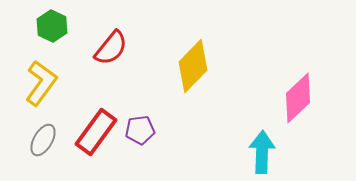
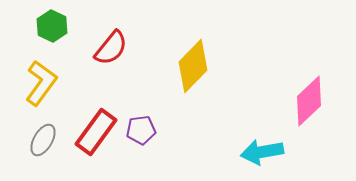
pink diamond: moved 11 px right, 3 px down
purple pentagon: moved 1 px right
cyan arrow: rotated 102 degrees counterclockwise
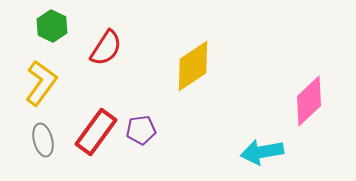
red semicircle: moved 5 px left; rotated 6 degrees counterclockwise
yellow diamond: rotated 12 degrees clockwise
gray ellipse: rotated 44 degrees counterclockwise
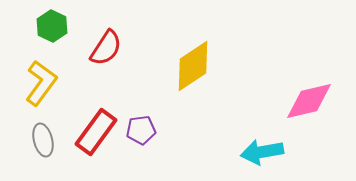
pink diamond: rotated 30 degrees clockwise
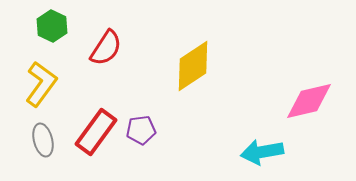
yellow L-shape: moved 1 px down
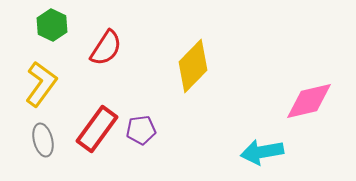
green hexagon: moved 1 px up
yellow diamond: rotated 12 degrees counterclockwise
red rectangle: moved 1 px right, 3 px up
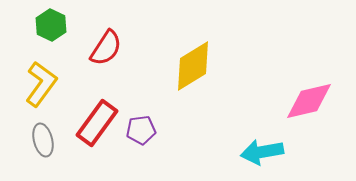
green hexagon: moved 1 px left
yellow diamond: rotated 14 degrees clockwise
red rectangle: moved 6 px up
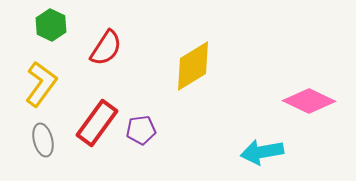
pink diamond: rotated 39 degrees clockwise
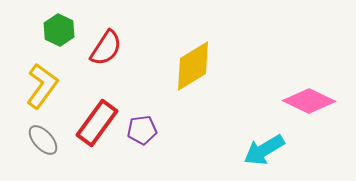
green hexagon: moved 8 px right, 5 px down
yellow L-shape: moved 1 px right, 2 px down
purple pentagon: moved 1 px right
gray ellipse: rotated 28 degrees counterclockwise
cyan arrow: moved 2 px right, 2 px up; rotated 21 degrees counterclockwise
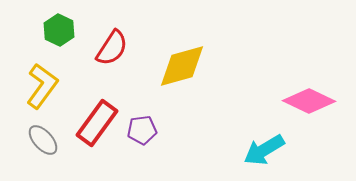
red semicircle: moved 6 px right
yellow diamond: moved 11 px left; rotated 16 degrees clockwise
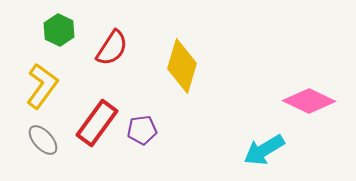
yellow diamond: rotated 58 degrees counterclockwise
